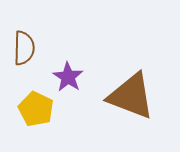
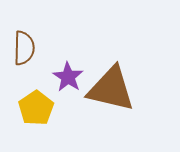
brown triangle: moved 20 px left, 7 px up; rotated 8 degrees counterclockwise
yellow pentagon: moved 1 px up; rotated 12 degrees clockwise
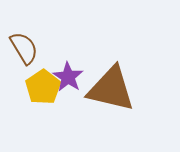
brown semicircle: rotated 32 degrees counterclockwise
yellow pentagon: moved 7 px right, 21 px up
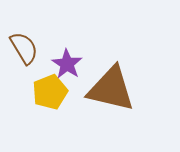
purple star: moved 1 px left, 13 px up
yellow pentagon: moved 7 px right, 5 px down; rotated 12 degrees clockwise
